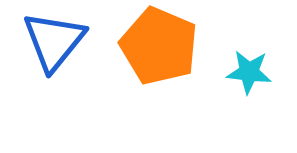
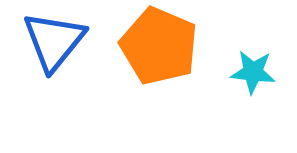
cyan star: moved 4 px right
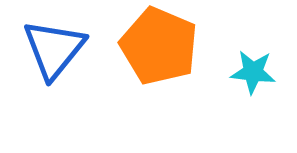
blue triangle: moved 8 px down
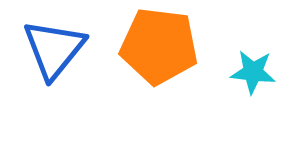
orange pentagon: rotated 16 degrees counterclockwise
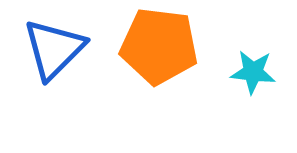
blue triangle: rotated 6 degrees clockwise
